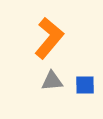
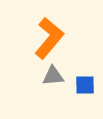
gray triangle: moved 1 px right, 5 px up
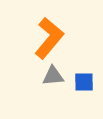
blue square: moved 1 px left, 3 px up
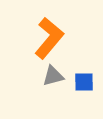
gray triangle: rotated 10 degrees counterclockwise
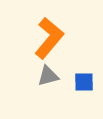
gray triangle: moved 5 px left
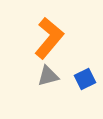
blue square: moved 1 px right, 3 px up; rotated 25 degrees counterclockwise
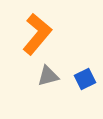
orange L-shape: moved 12 px left, 4 px up
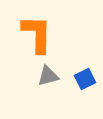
orange L-shape: rotated 39 degrees counterclockwise
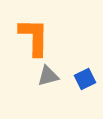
orange L-shape: moved 3 px left, 3 px down
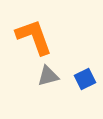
orange L-shape: rotated 21 degrees counterclockwise
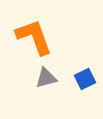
gray triangle: moved 2 px left, 2 px down
